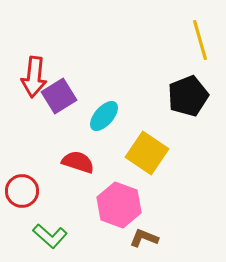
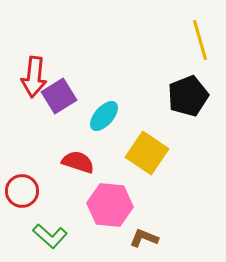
pink hexagon: moved 9 px left; rotated 15 degrees counterclockwise
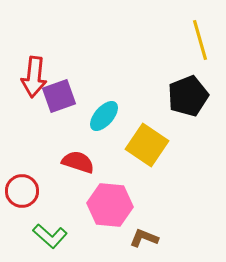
purple square: rotated 12 degrees clockwise
yellow square: moved 8 px up
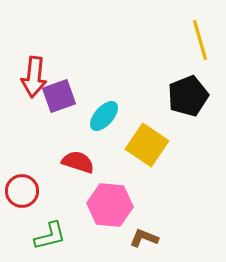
green L-shape: rotated 56 degrees counterclockwise
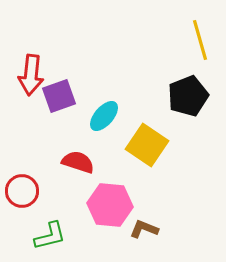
red arrow: moved 3 px left, 2 px up
brown L-shape: moved 9 px up
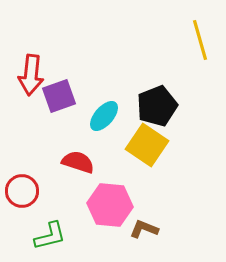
black pentagon: moved 31 px left, 10 px down
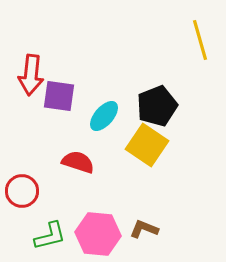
purple square: rotated 28 degrees clockwise
pink hexagon: moved 12 px left, 29 px down
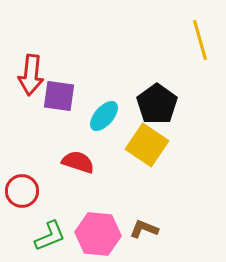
black pentagon: moved 2 px up; rotated 15 degrees counterclockwise
green L-shape: rotated 8 degrees counterclockwise
